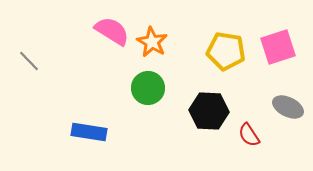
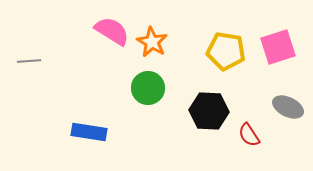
gray line: rotated 50 degrees counterclockwise
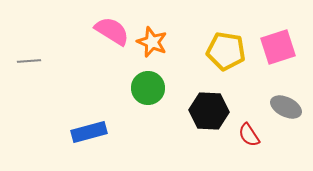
orange star: rotated 8 degrees counterclockwise
gray ellipse: moved 2 px left
blue rectangle: rotated 24 degrees counterclockwise
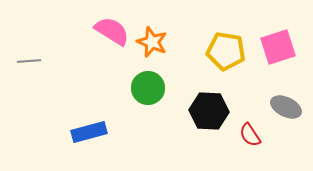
red semicircle: moved 1 px right
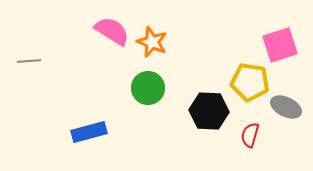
pink square: moved 2 px right, 2 px up
yellow pentagon: moved 24 px right, 31 px down
red semicircle: rotated 50 degrees clockwise
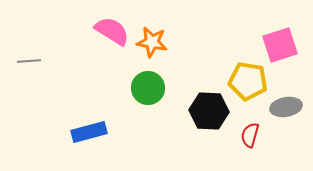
orange star: rotated 12 degrees counterclockwise
yellow pentagon: moved 2 px left, 1 px up
gray ellipse: rotated 36 degrees counterclockwise
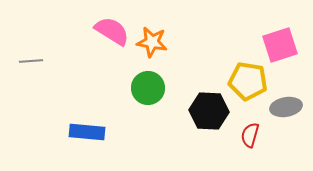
gray line: moved 2 px right
blue rectangle: moved 2 px left; rotated 20 degrees clockwise
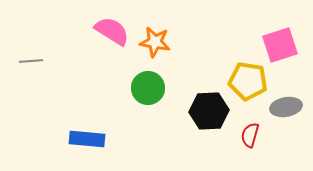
orange star: moved 3 px right
black hexagon: rotated 6 degrees counterclockwise
blue rectangle: moved 7 px down
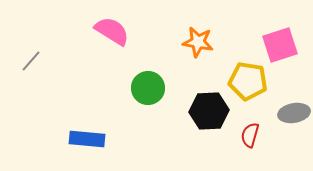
orange star: moved 43 px right
gray line: rotated 45 degrees counterclockwise
gray ellipse: moved 8 px right, 6 px down
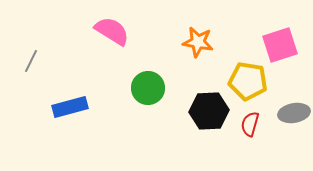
gray line: rotated 15 degrees counterclockwise
red semicircle: moved 11 px up
blue rectangle: moved 17 px left, 32 px up; rotated 20 degrees counterclockwise
